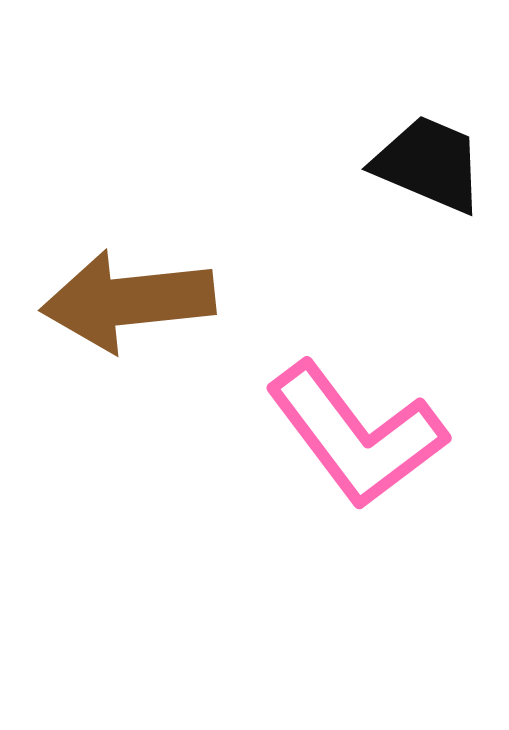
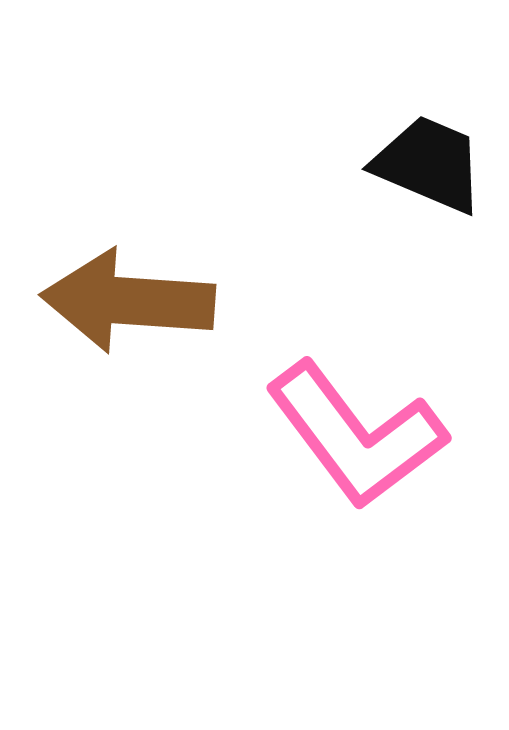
brown arrow: rotated 10 degrees clockwise
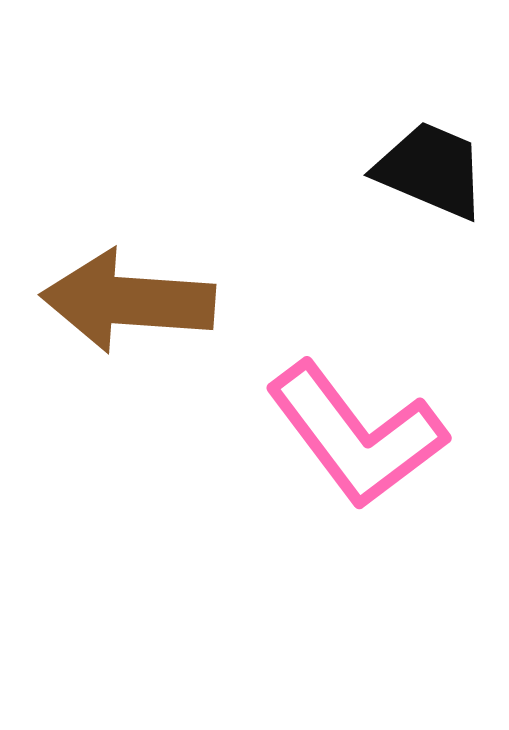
black trapezoid: moved 2 px right, 6 px down
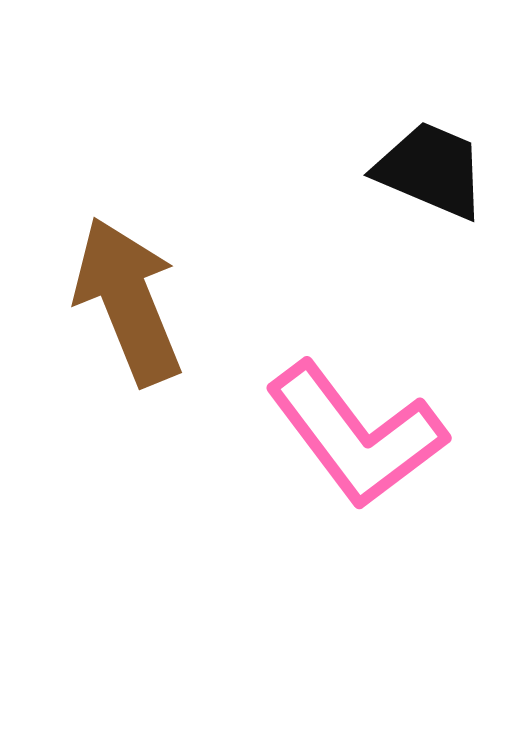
brown arrow: rotated 64 degrees clockwise
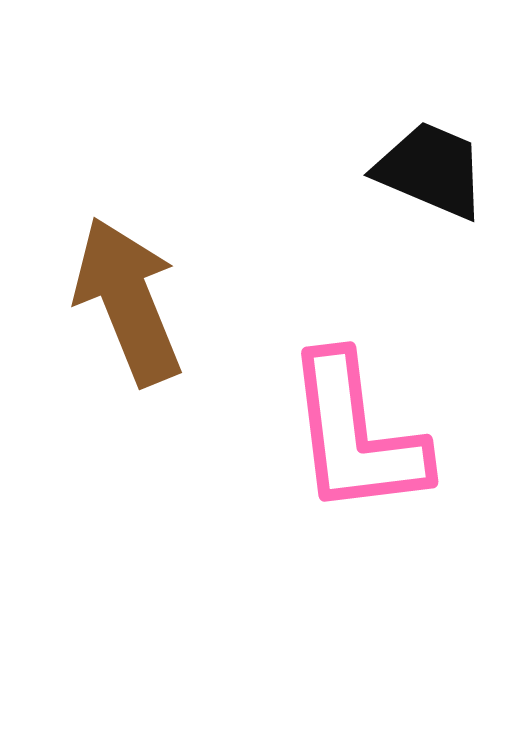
pink L-shape: rotated 30 degrees clockwise
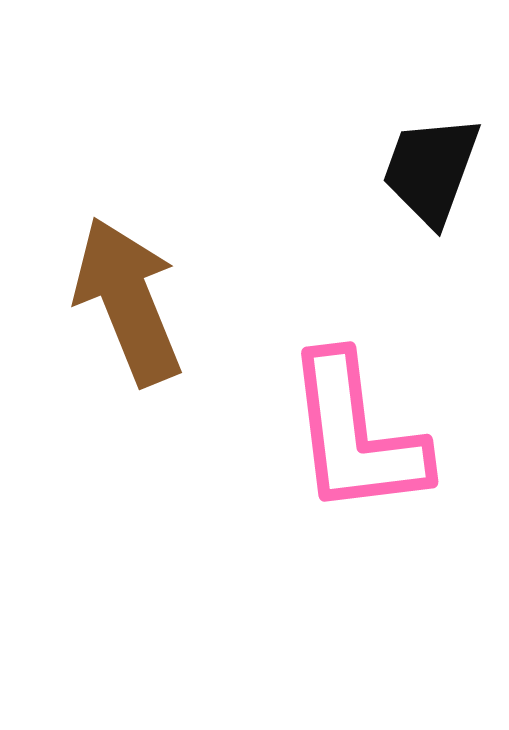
black trapezoid: rotated 93 degrees counterclockwise
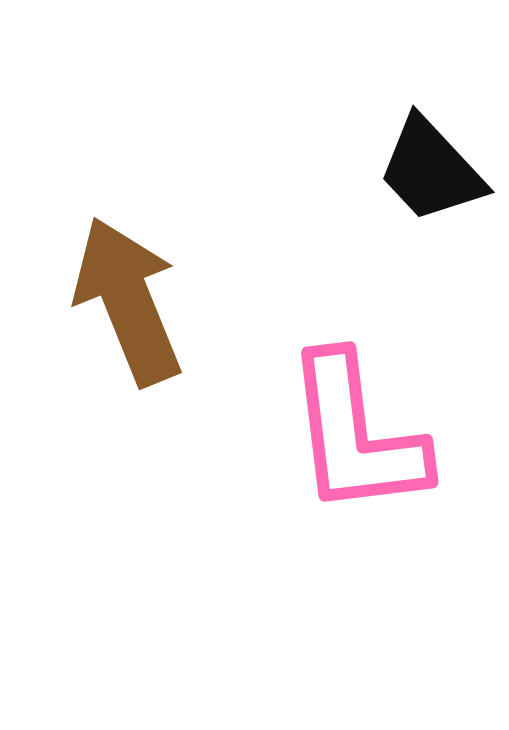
black trapezoid: rotated 63 degrees counterclockwise
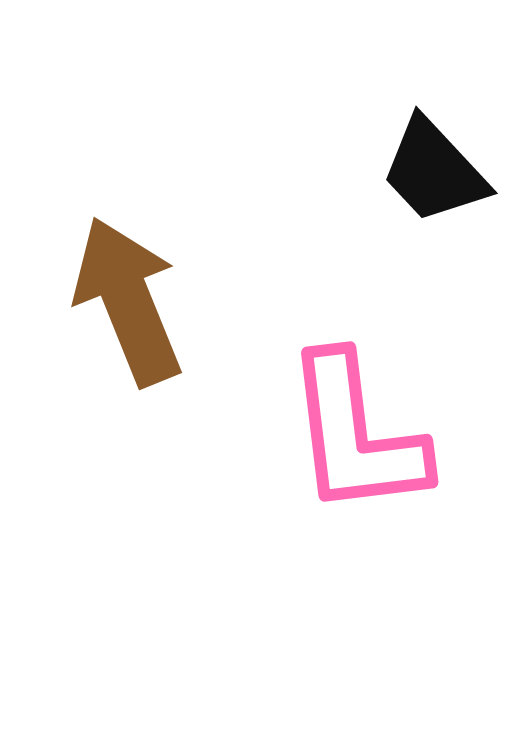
black trapezoid: moved 3 px right, 1 px down
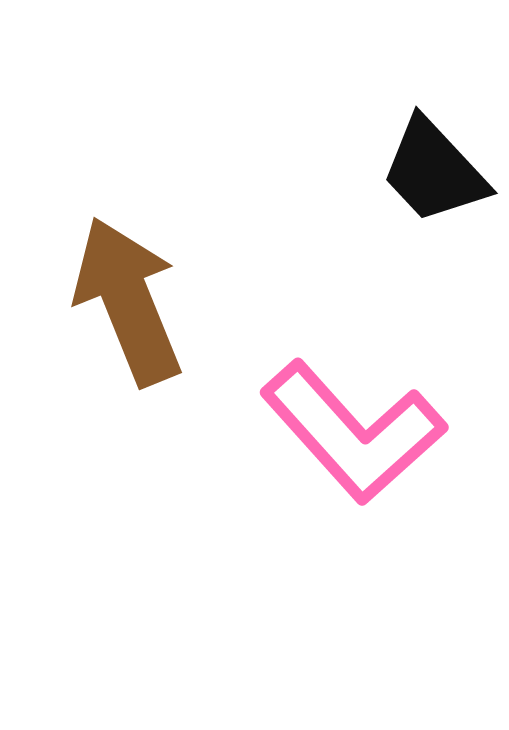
pink L-shape: moved 3 px left, 3 px up; rotated 35 degrees counterclockwise
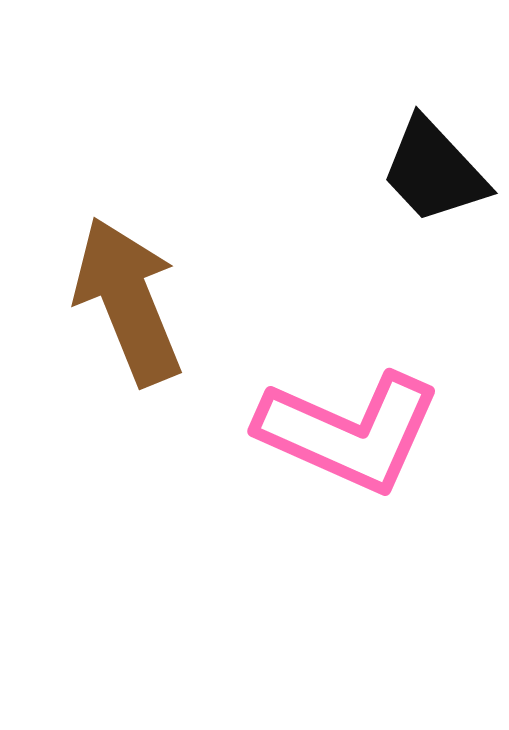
pink L-shape: moved 4 px left; rotated 24 degrees counterclockwise
